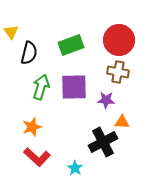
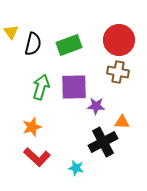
green rectangle: moved 2 px left
black semicircle: moved 4 px right, 9 px up
purple star: moved 10 px left, 6 px down
cyan star: moved 1 px right; rotated 21 degrees counterclockwise
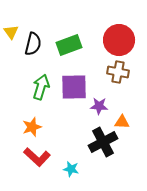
purple star: moved 3 px right
cyan star: moved 5 px left, 1 px down
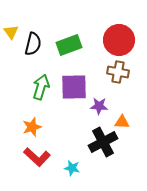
cyan star: moved 1 px right, 1 px up
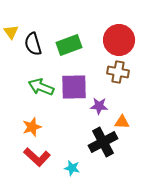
black semicircle: rotated 150 degrees clockwise
green arrow: rotated 85 degrees counterclockwise
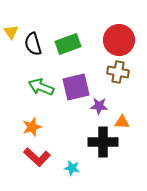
green rectangle: moved 1 px left, 1 px up
purple square: moved 2 px right; rotated 12 degrees counterclockwise
black cross: rotated 28 degrees clockwise
